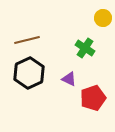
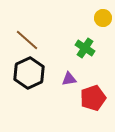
brown line: rotated 55 degrees clockwise
purple triangle: rotated 35 degrees counterclockwise
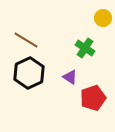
brown line: moved 1 px left; rotated 10 degrees counterclockwise
purple triangle: moved 1 px right, 2 px up; rotated 42 degrees clockwise
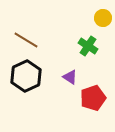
green cross: moved 3 px right, 2 px up
black hexagon: moved 3 px left, 3 px down
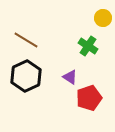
red pentagon: moved 4 px left
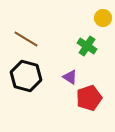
brown line: moved 1 px up
green cross: moved 1 px left
black hexagon: rotated 20 degrees counterclockwise
